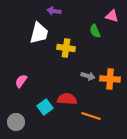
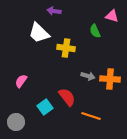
white trapezoid: rotated 120 degrees clockwise
red semicircle: moved 2 px up; rotated 48 degrees clockwise
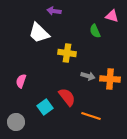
yellow cross: moved 1 px right, 5 px down
pink semicircle: rotated 16 degrees counterclockwise
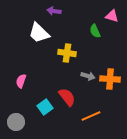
orange line: rotated 42 degrees counterclockwise
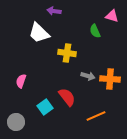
orange line: moved 5 px right
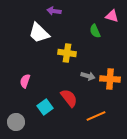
pink semicircle: moved 4 px right
red semicircle: moved 2 px right, 1 px down
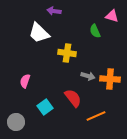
red semicircle: moved 4 px right
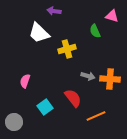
yellow cross: moved 4 px up; rotated 24 degrees counterclockwise
gray circle: moved 2 px left
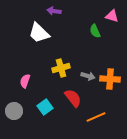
yellow cross: moved 6 px left, 19 px down
orange line: moved 1 px down
gray circle: moved 11 px up
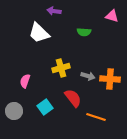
green semicircle: moved 11 px left, 1 px down; rotated 64 degrees counterclockwise
orange line: rotated 42 degrees clockwise
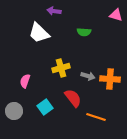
pink triangle: moved 4 px right, 1 px up
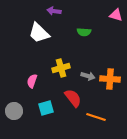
pink semicircle: moved 7 px right
cyan square: moved 1 px right, 1 px down; rotated 21 degrees clockwise
